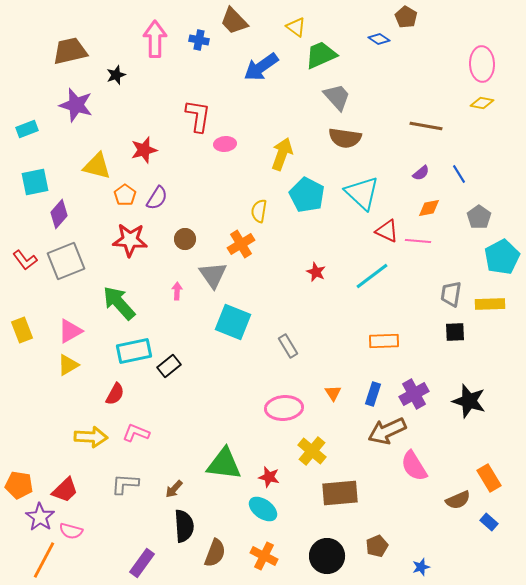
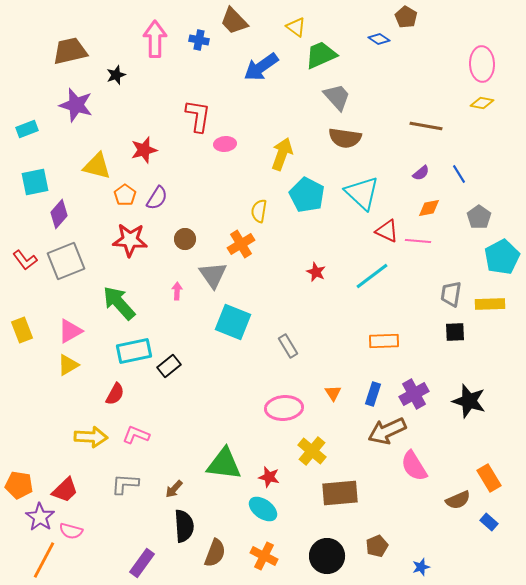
pink L-shape at (136, 433): moved 2 px down
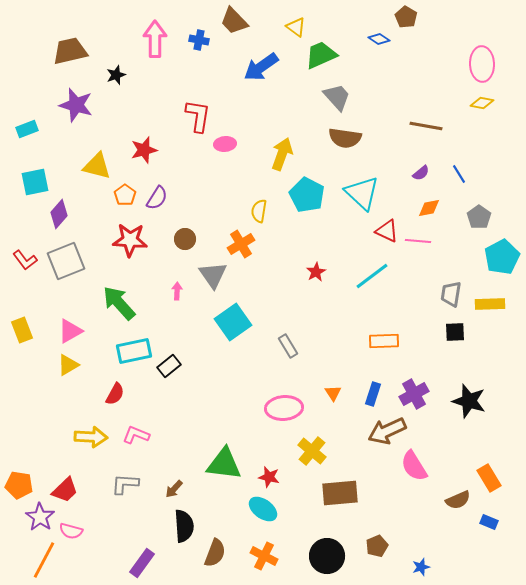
red star at (316, 272): rotated 18 degrees clockwise
cyan square at (233, 322): rotated 33 degrees clockwise
blue rectangle at (489, 522): rotated 18 degrees counterclockwise
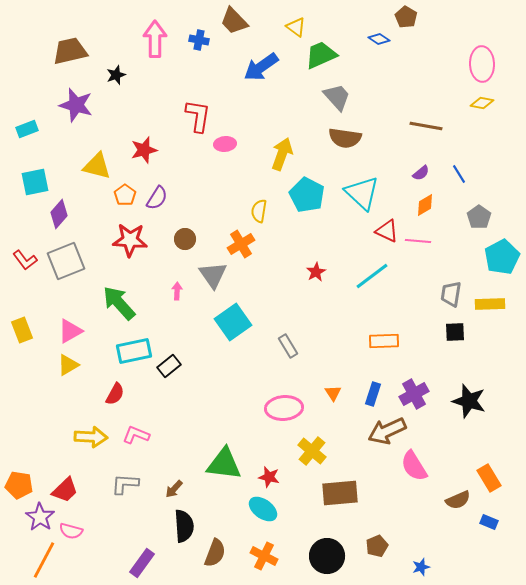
orange diamond at (429, 208): moved 4 px left, 3 px up; rotated 20 degrees counterclockwise
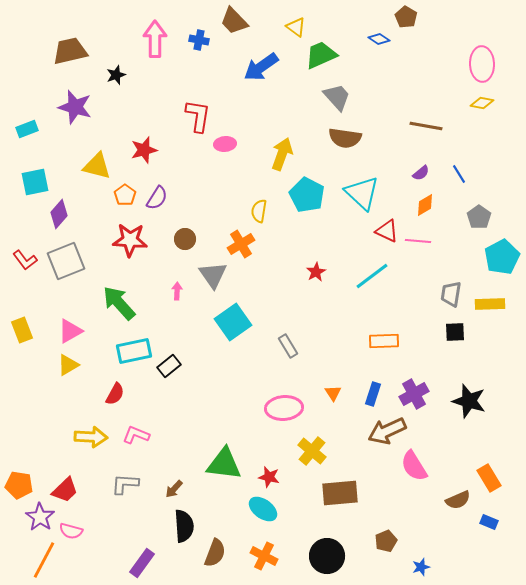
purple star at (76, 105): moved 1 px left, 2 px down
brown pentagon at (377, 546): moved 9 px right, 5 px up
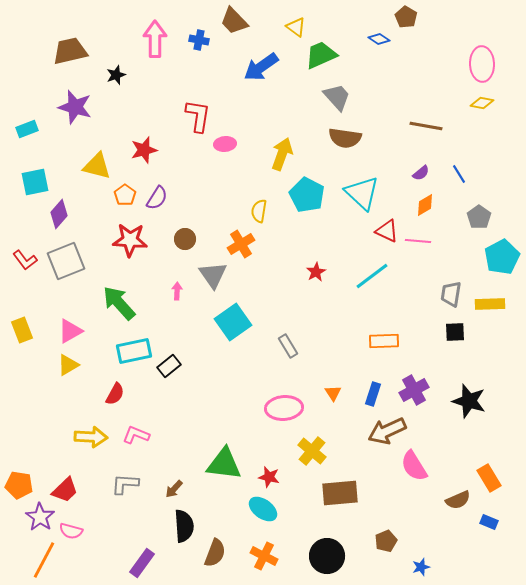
purple cross at (414, 394): moved 4 px up
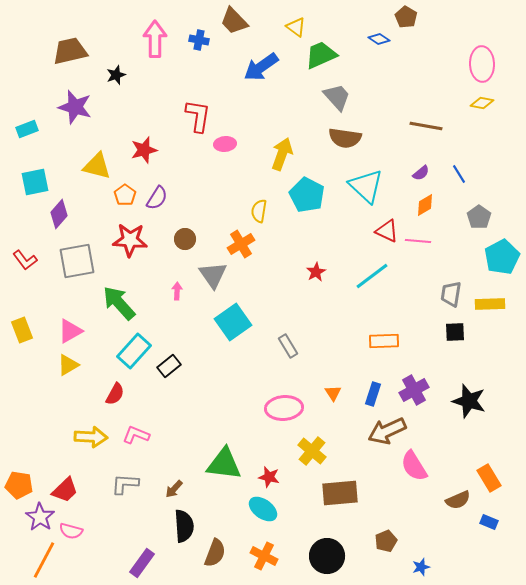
cyan triangle at (362, 193): moved 4 px right, 7 px up
gray square at (66, 261): moved 11 px right; rotated 12 degrees clockwise
cyan rectangle at (134, 351): rotated 36 degrees counterclockwise
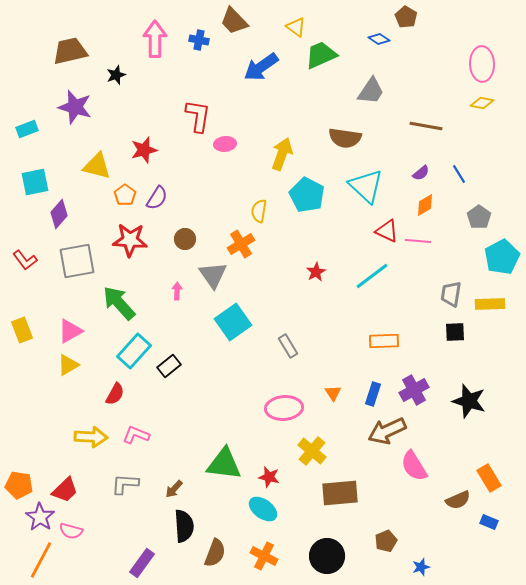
gray trapezoid at (337, 97): moved 34 px right, 6 px up; rotated 76 degrees clockwise
orange line at (44, 560): moved 3 px left
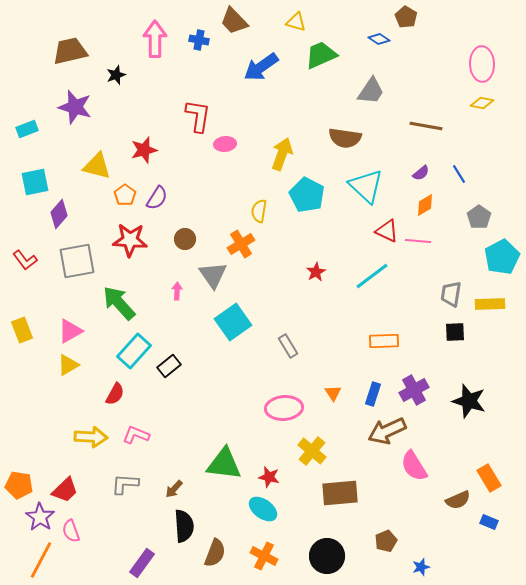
yellow triangle at (296, 27): moved 5 px up; rotated 20 degrees counterclockwise
pink semicircle at (71, 531): rotated 55 degrees clockwise
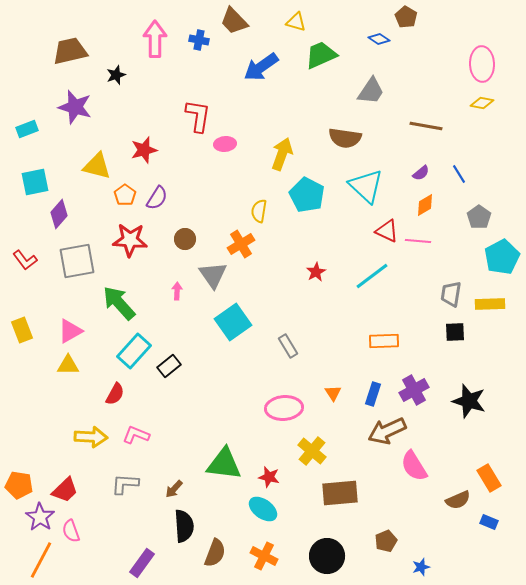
yellow triangle at (68, 365): rotated 30 degrees clockwise
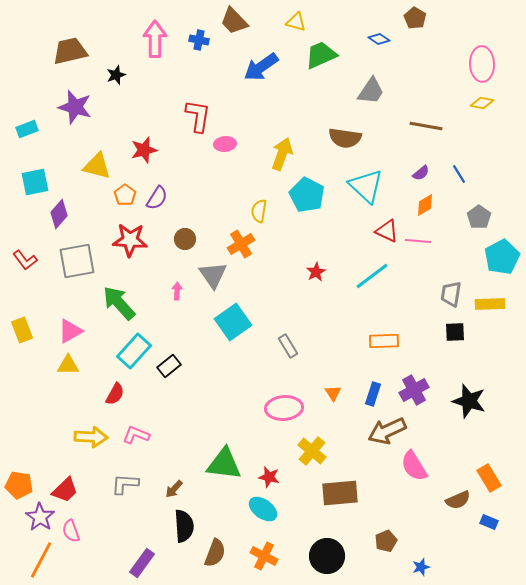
brown pentagon at (406, 17): moved 9 px right, 1 px down
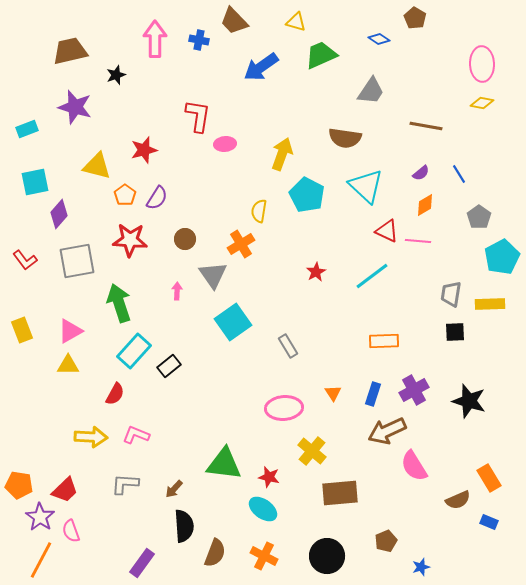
green arrow at (119, 303): rotated 24 degrees clockwise
